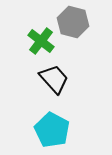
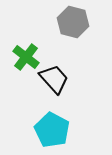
green cross: moved 15 px left, 16 px down
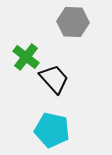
gray hexagon: rotated 12 degrees counterclockwise
cyan pentagon: rotated 16 degrees counterclockwise
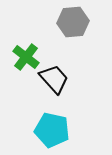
gray hexagon: rotated 8 degrees counterclockwise
